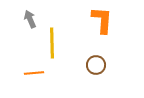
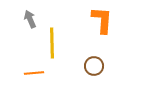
brown circle: moved 2 px left, 1 px down
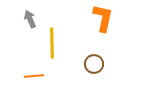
orange L-shape: moved 1 px right, 2 px up; rotated 8 degrees clockwise
brown circle: moved 2 px up
orange line: moved 3 px down
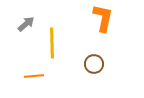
gray arrow: moved 4 px left, 5 px down; rotated 72 degrees clockwise
